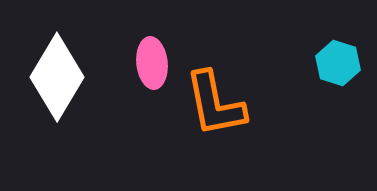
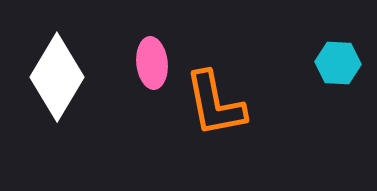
cyan hexagon: rotated 15 degrees counterclockwise
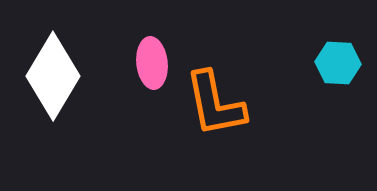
white diamond: moved 4 px left, 1 px up
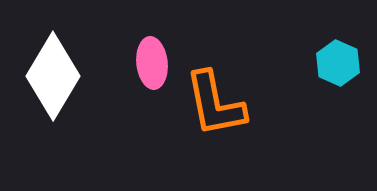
cyan hexagon: rotated 21 degrees clockwise
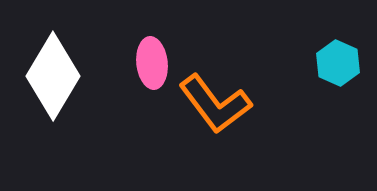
orange L-shape: rotated 26 degrees counterclockwise
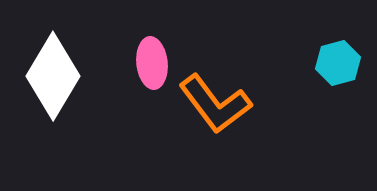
cyan hexagon: rotated 21 degrees clockwise
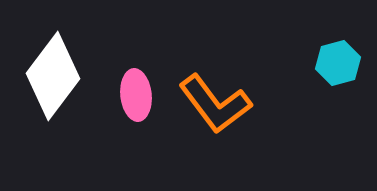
pink ellipse: moved 16 px left, 32 px down
white diamond: rotated 6 degrees clockwise
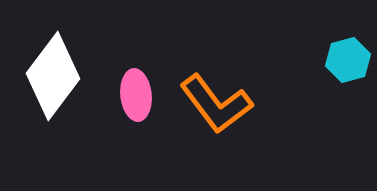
cyan hexagon: moved 10 px right, 3 px up
orange L-shape: moved 1 px right
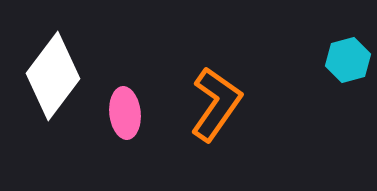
pink ellipse: moved 11 px left, 18 px down
orange L-shape: rotated 108 degrees counterclockwise
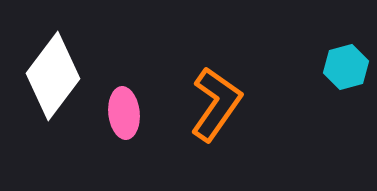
cyan hexagon: moved 2 px left, 7 px down
pink ellipse: moved 1 px left
